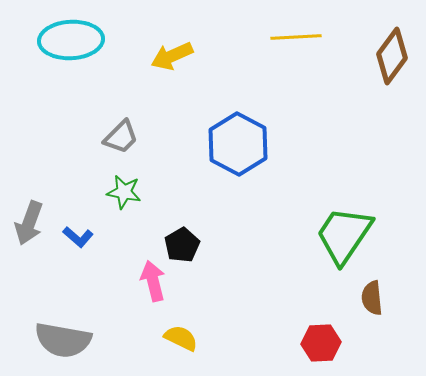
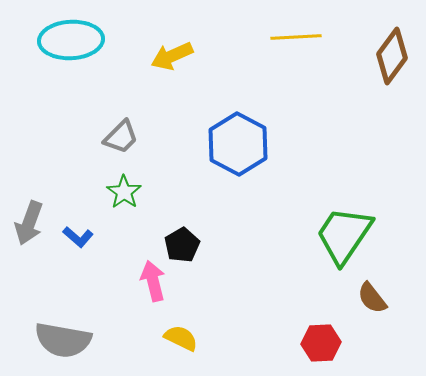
green star: rotated 24 degrees clockwise
brown semicircle: rotated 32 degrees counterclockwise
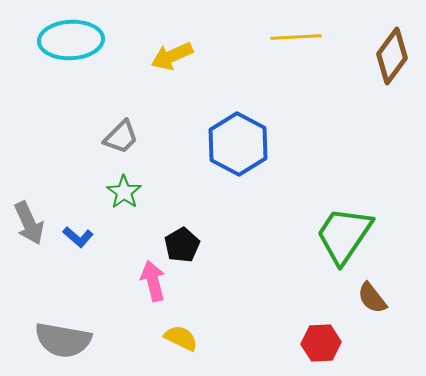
gray arrow: rotated 45 degrees counterclockwise
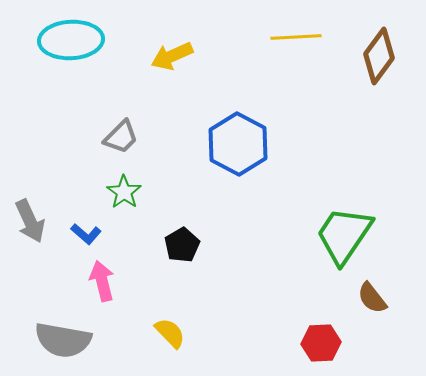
brown diamond: moved 13 px left
gray arrow: moved 1 px right, 2 px up
blue L-shape: moved 8 px right, 3 px up
pink arrow: moved 51 px left
yellow semicircle: moved 11 px left, 5 px up; rotated 20 degrees clockwise
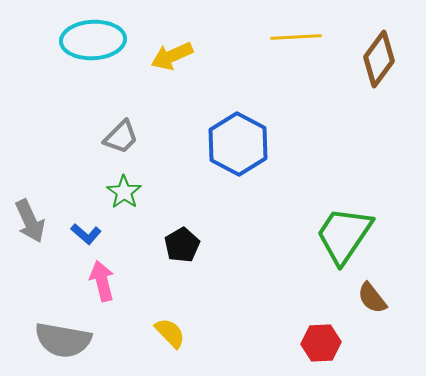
cyan ellipse: moved 22 px right
brown diamond: moved 3 px down
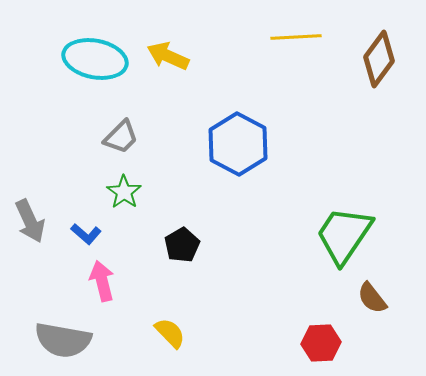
cyan ellipse: moved 2 px right, 19 px down; rotated 14 degrees clockwise
yellow arrow: moved 4 px left; rotated 48 degrees clockwise
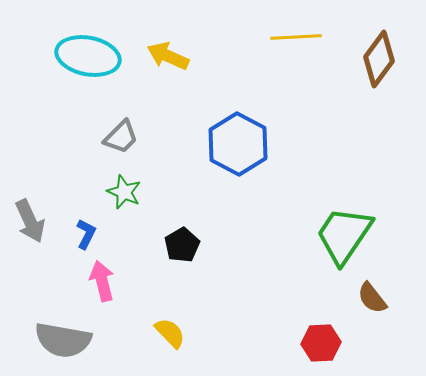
cyan ellipse: moved 7 px left, 3 px up
green star: rotated 12 degrees counterclockwise
blue L-shape: rotated 104 degrees counterclockwise
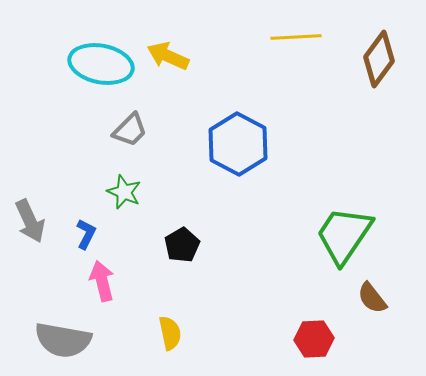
cyan ellipse: moved 13 px right, 8 px down
gray trapezoid: moved 9 px right, 7 px up
yellow semicircle: rotated 32 degrees clockwise
red hexagon: moved 7 px left, 4 px up
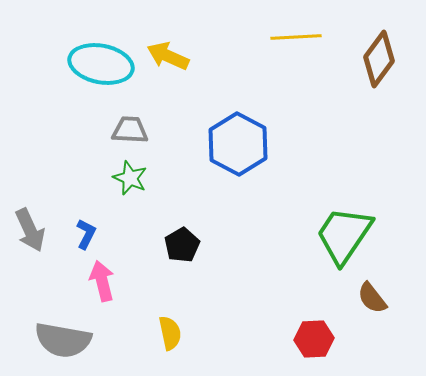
gray trapezoid: rotated 132 degrees counterclockwise
green star: moved 6 px right, 14 px up
gray arrow: moved 9 px down
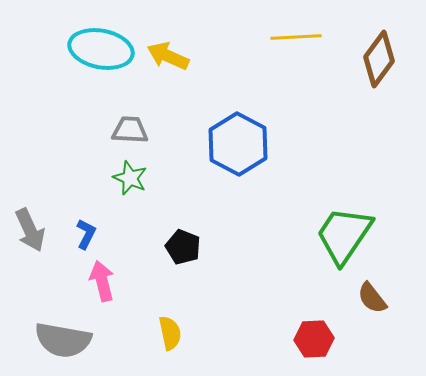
cyan ellipse: moved 15 px up
black pentagon: moved 1 px right, 2 px down; rotated 20 degrees counterclockwise
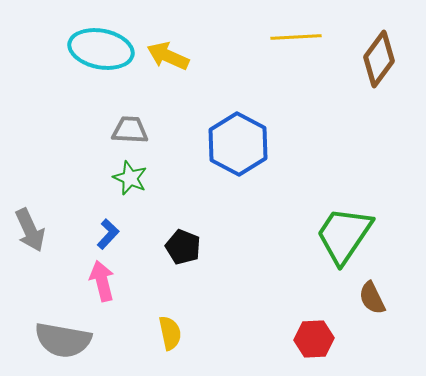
blue L-shape: moved 22 px right; rotated 16 degrees clockwise
brown semicircle: rotated 12 degrees clockwise
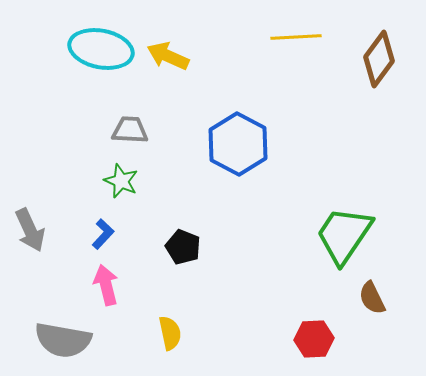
green star: moved 9 px left, 3 px down
blue L-shape: moved 5 px left
pink arrow: moved 4 px right, 4 px down
